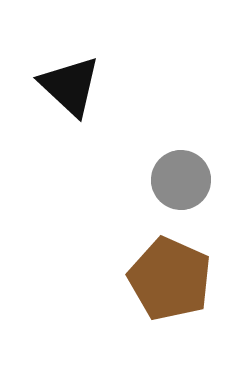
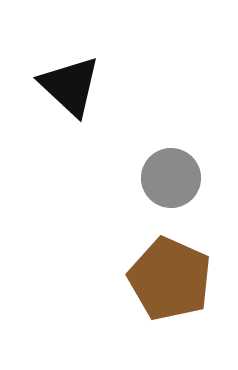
gray circle: moved 10 px left, 2 px up
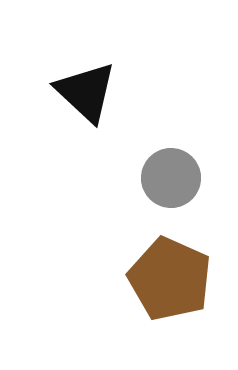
black triangle: moved 16 px right, 6 px down
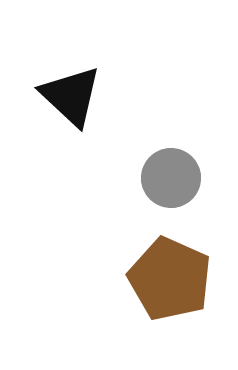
black triangle: moved 15 px left, 4 px down
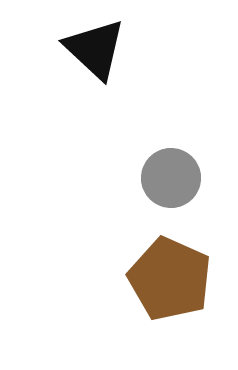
black triangle: moved 24 px right, 47 px up
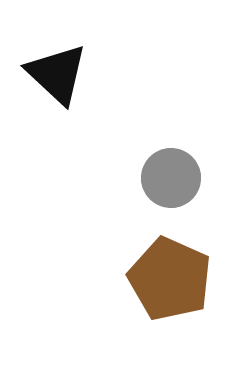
black triangle: moved 38 px left, 25 px down
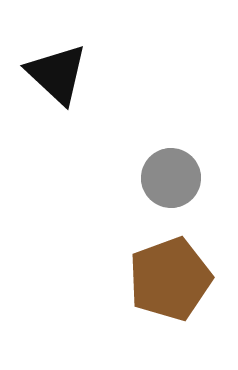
brown pentagon: rotated 28 degrees clockwise
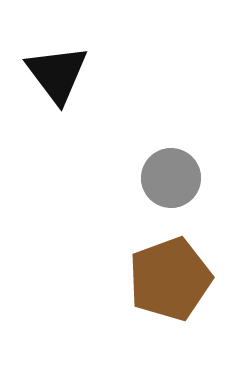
black triangle: rotated 10 degrees clockwise
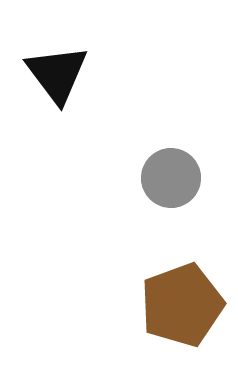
brown pentagon: moved 12 px right, 26 px down
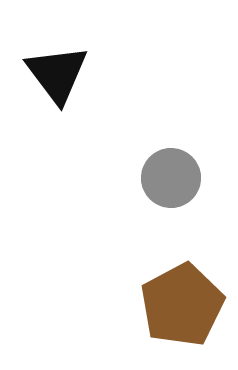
brown pentagon: rotated 8 degrees counterclockwise
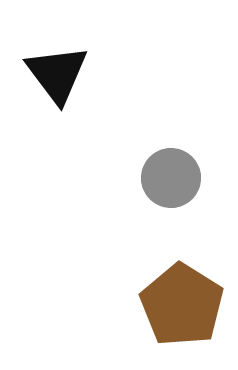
brown pentagon: rotated 12 degrees counterclockwise
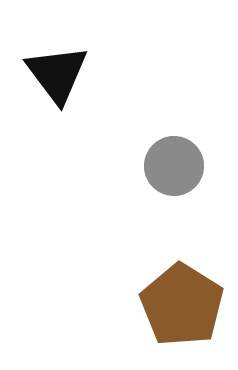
gray circle: moved 3 px right, 12 px up
